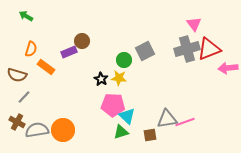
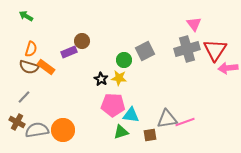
red triangle: moved 6 px right, 1 px down; rotated 35 degrees counterclockwise
brown semicircle: moved 12 px right, 8 px up
cyan triangle: moved 4 px right, 1 px up; rotated 36 degrees counterclockwise
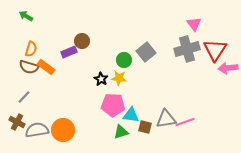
gray square: moved 1 px right, 1 px down; rotated 12 degrees counterclockwise
gray triangle: moved 1 px left
brown square: moved 5 px left, 8 px up; rotated 24 degrees clockwise
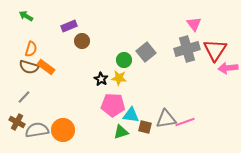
purple rectangle: moved 26 px up
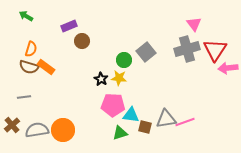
gray line: rotated 40 degrees clockwise
brown cross: moved 5 px left, 3 px down; rotated 21 degrees clockwise
green triangle: moved 1 px left, 1 px down
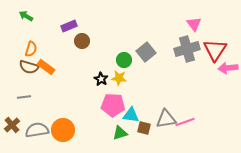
brown square: moved 1 px left, 1 px down
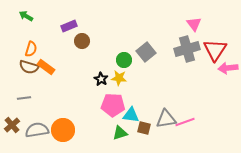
gray line: moved 1 px down
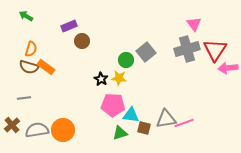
green circle: moved 2 px right
pink line: moved 1 px left, 1 px down
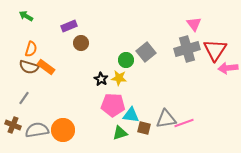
brown circle: moved 1 px left, 2 px down
gray line: rotated 48 degrees counterclockwise
brown cross: moved 1 px right; rotated 28 degrees counterclockwise
